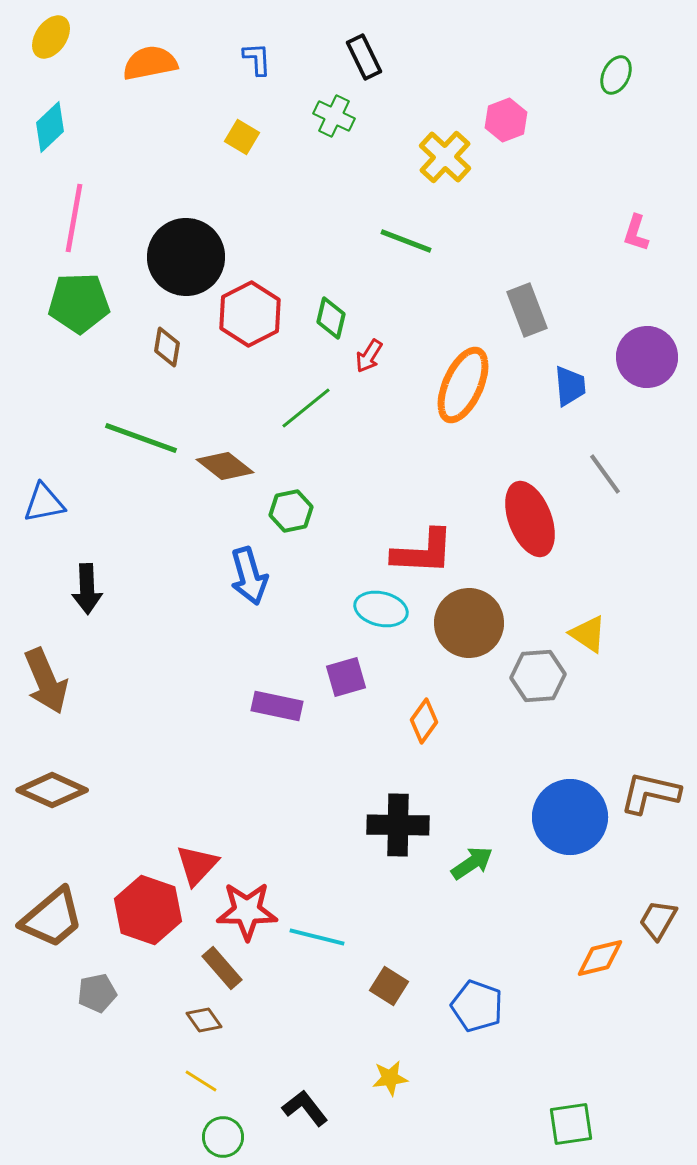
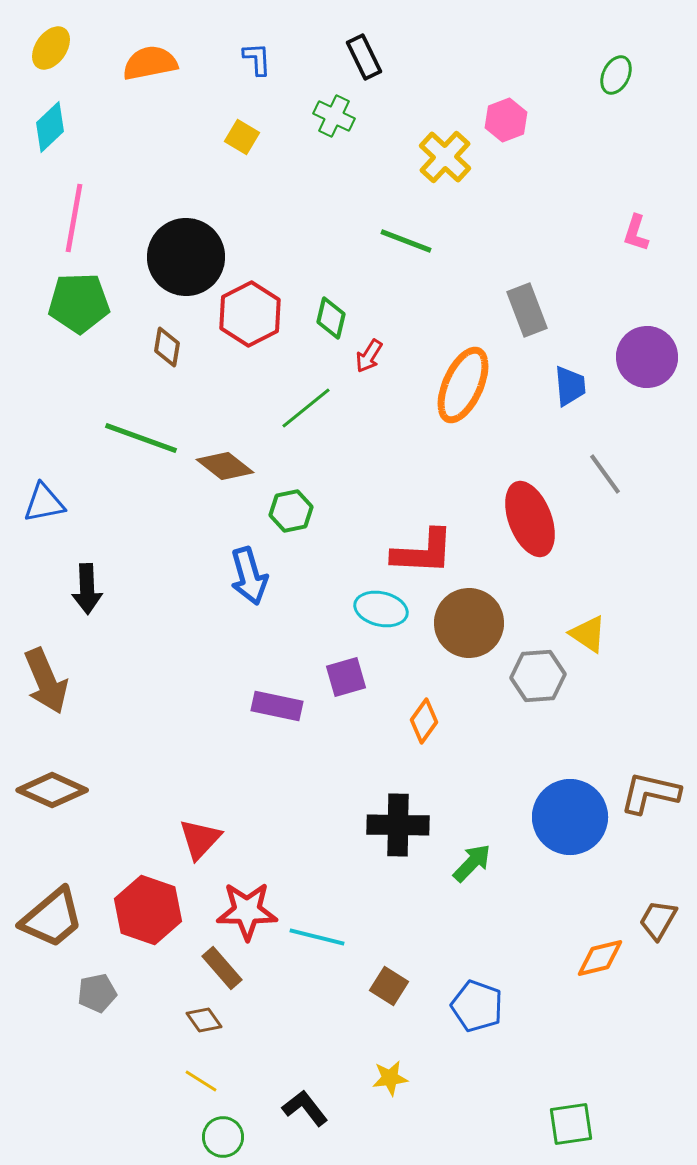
yellow ellipse at (51, 37): moved 11 px down
green arrow at (472, 863): rotated 12 degrees counterclockwise
red triangle at (197, 865): moved 3 px right, 26 px up
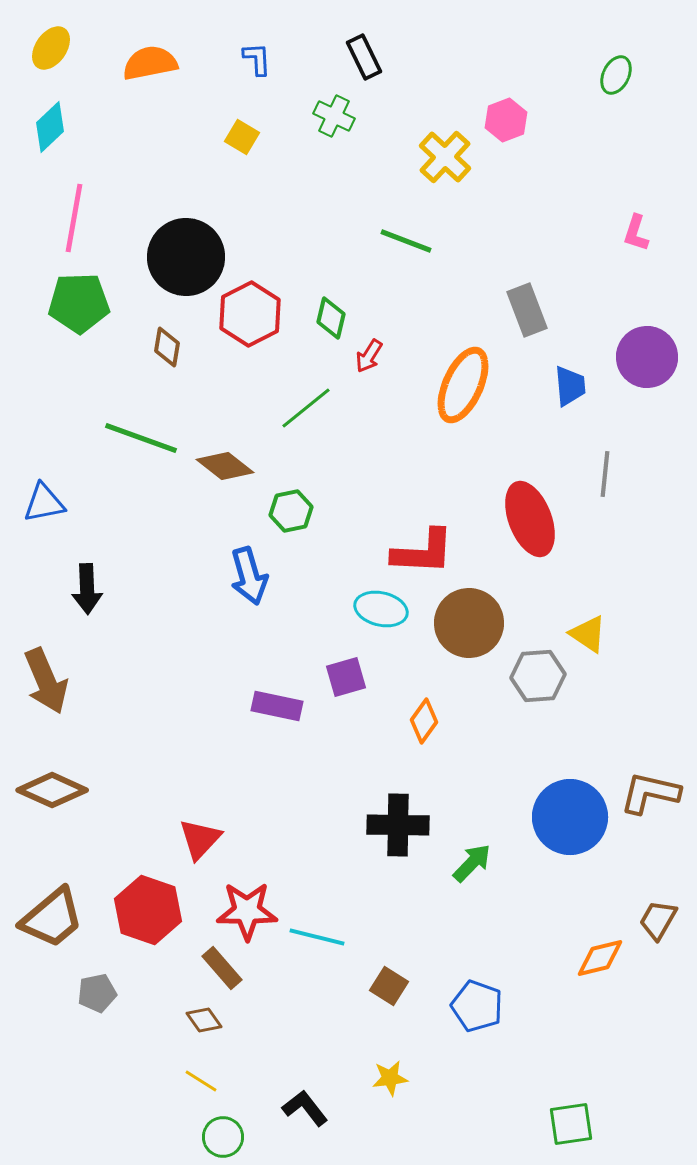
gray line at (605, 474): rotated 42 degrees clockwise
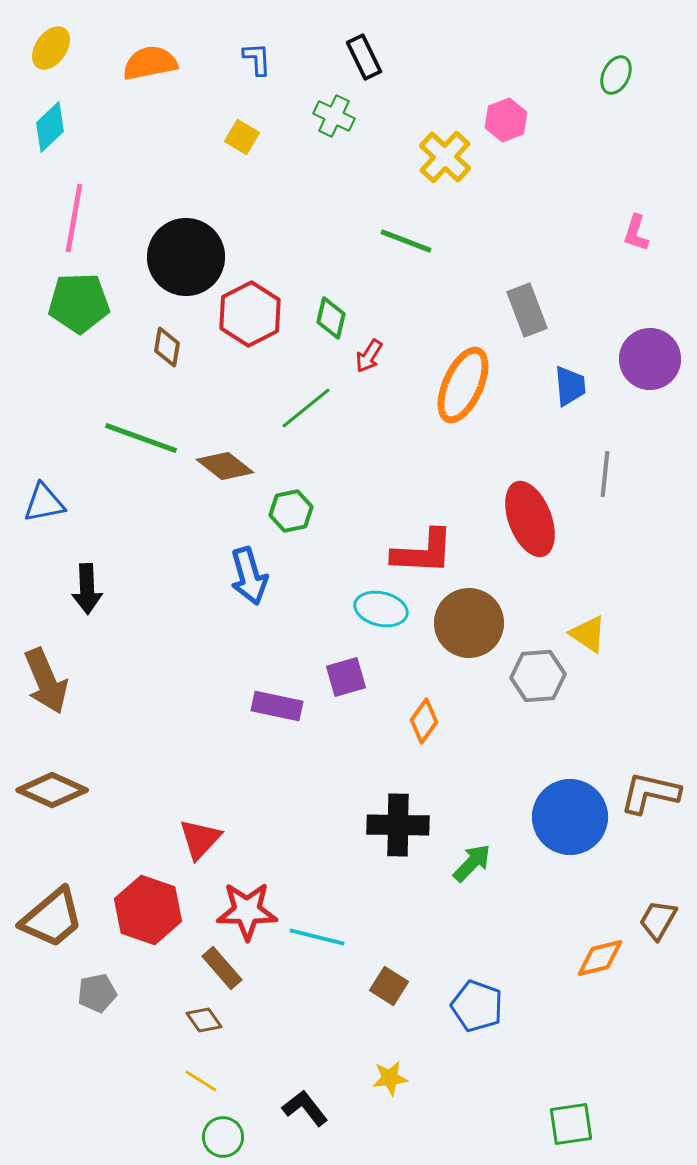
purple circle at (647, 357): moved 3 px right, 2 px down
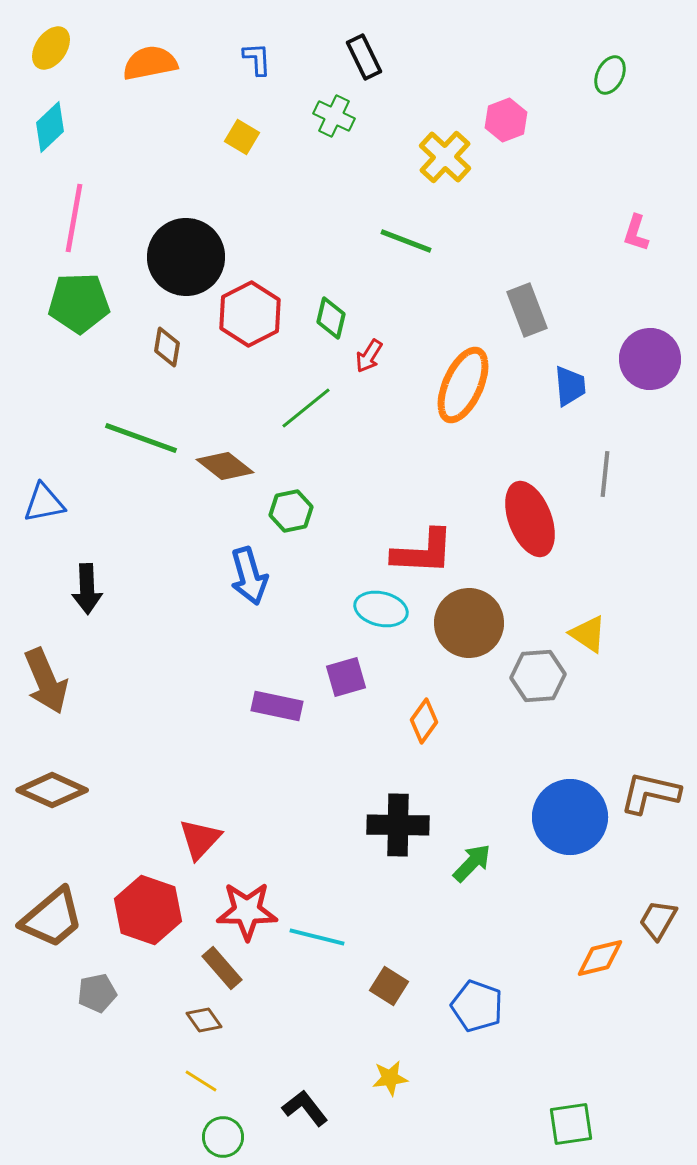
green ellipse at (616, 75): moved 6 px left
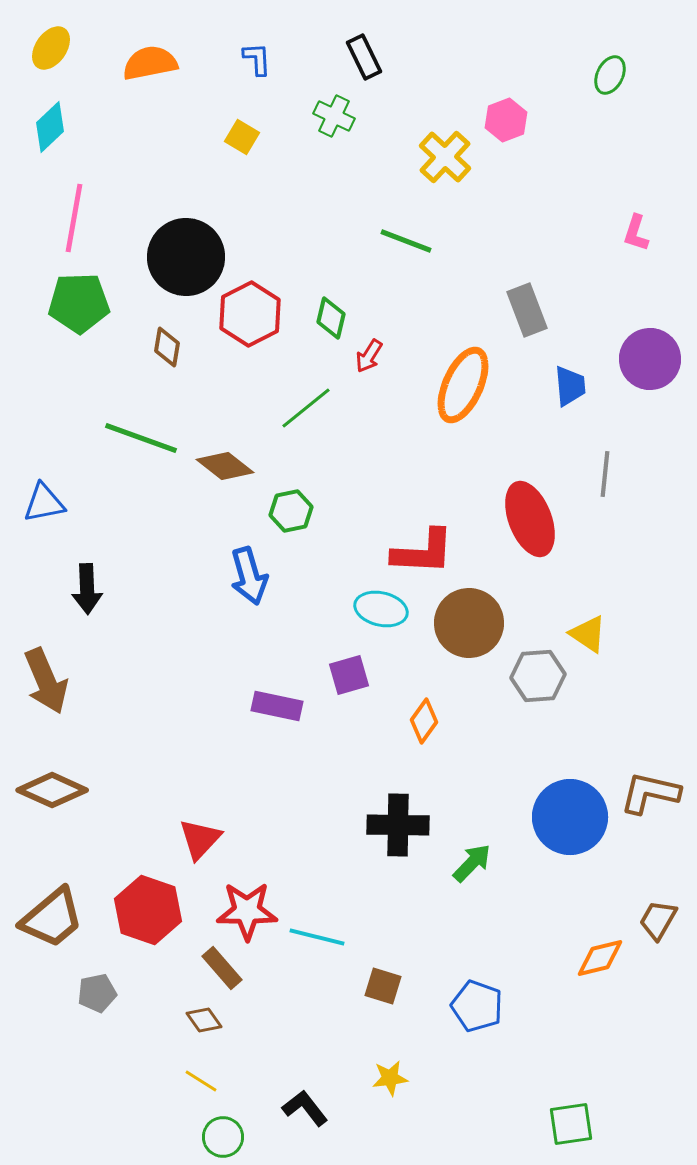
purple square at (346, 677): moved 3 px right, 2 px up
brown square at (389, 986): moved 6 px left; rotated 15 degrees counterclockwise
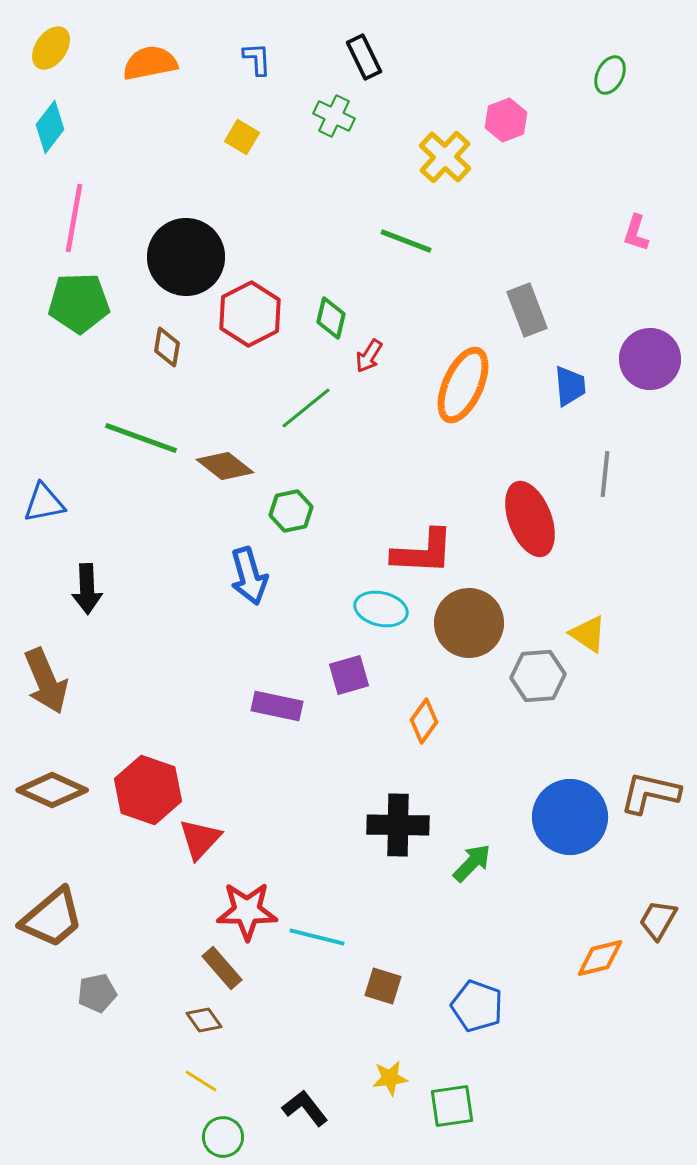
cyan diamond at (50, 127): rotated 9 degrees counterclockwise
red hexagon at (148, 910): moved 120 px up
green square at (571, 1124): moved 119 px left, 18 px up
